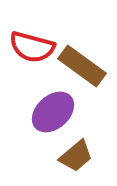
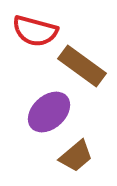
red semicircle: moved 3 px right, 16 px up
purple ellipse: moved 4 px left
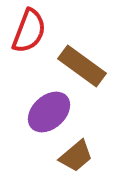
red semicircle: moved 6 px left; rotated 84 degrees counterclockwise
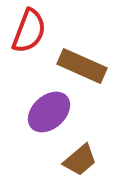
brown rectangle: rotated 12 degrees counterclockwise
brown trapezoid: moved 4 px right, 4 px down
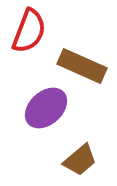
purple ellipse: moved 3 px left, 4 px up
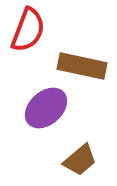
red semicircle: moved 1 px left, 1 px up
brown rectangle: rotated 12 degrees counterclockwise
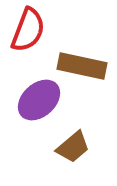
purple ellipse: moved 7 px left, 8 px up
brown trapezoid: moved 7 px left, 13 px up
